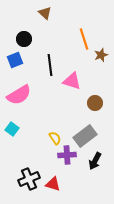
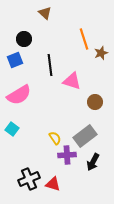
brown star: moved 2 px up
brown circle: moved 1 px up
black arrow: moved 2 px left, 1 px down
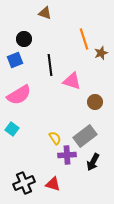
brown triangle: rotated 24 degrees counterclockwise
black cross: moved 5 px left, 4 px down
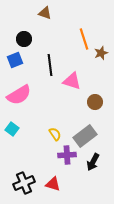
yellow semicircle: moved 4 px up
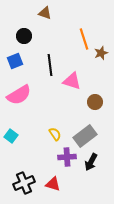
black circle: moved 3 px up
blue square: moved 1 px down
cyan square: moved 1 px left, 7 px down
purple cross: moved 2 px down
black arrow: moved 2 px left
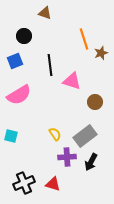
cyan square: rotated 24 degrees counterclockwise
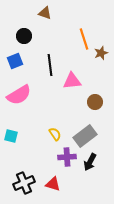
pink triangle: rotated 24 degrees counterclockwise
black arrow: moved 1 px left
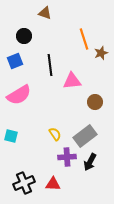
red triangle: rotated 14 degrees counterclockwise
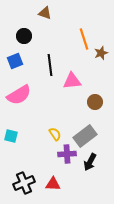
purple cross: moved 3 px up
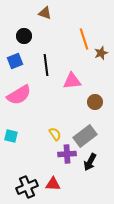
black line: moved 4 px left
black cross: moved 3 px right, 4 px down
